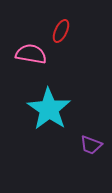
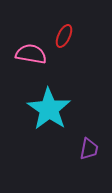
red ellipse: moved 3 px right, 5 px down
purple trapezoid: moved 2 px left, 4 px down; rotated 100 degrees counterclockwise
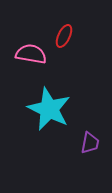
cyan star: rotated 9 degrees counterclockwise
purple trapezoid: moved 1 px right, 6 px up
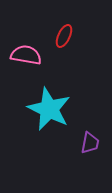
pink semicircle: moved 5 px left, 1 px down
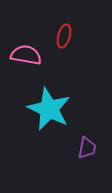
red ellipse: rotated 10 degrees counterclockwise
purple trapezoid: moved 3 px left, 5 px down
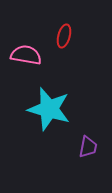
cyan star: rotated 9 degrees counterclockwise
purple trapezoid: moved 1 px right, 1 px up
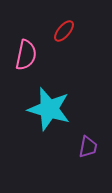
red ellipse: moved 5 px up; rotated 25 degrees clockwise
pink semicircle: rotated 92 degrees clockwise
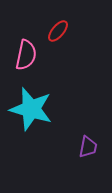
red ellipse: moved 6 px left
cyan star: moved 18 px left
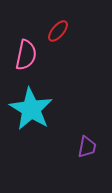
cyan star: rotated 15 degrees clockwise
purple trapezoid: moved 1 px left
